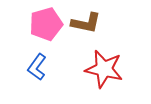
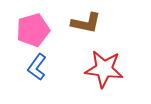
pink pentagon: moved 13 px left, 6 px down
red star: rotated 6 degrees counterclockwise
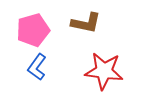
red star: moved 2 px down
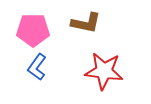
pink pentagon: rotated 16 degrees clockwise
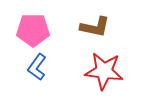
brown L-shape: moved 9 px right, 4 px down
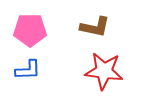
pink pentagon: moved 3 px left
blue L-shape: moved 9 px left, 3 px down; rotated 128 degrees counterclockwise
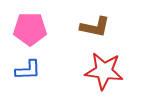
pink pentagon: moved 1 px up
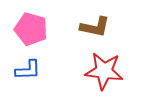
pink pentagon: moved 1 px right; rotated 16 degrees clockwise
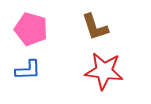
brown L-shape: rotated 60 degrees clockwise
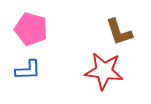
brown L-shape: moved 24 px right, 5 px down
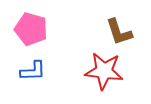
blue L-shape: moved 5 px right, 1 px down
